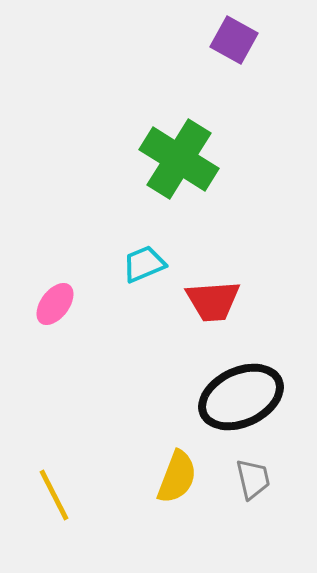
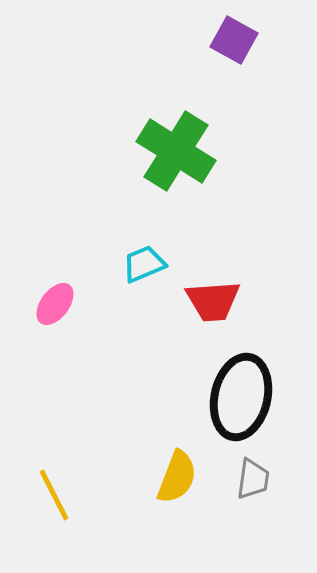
green cross: moved 3 px left, 8 px up
black ellipse: rotated 52 degrees counterclockwise
gray trapezoid: rotated 21 degrees clockwise
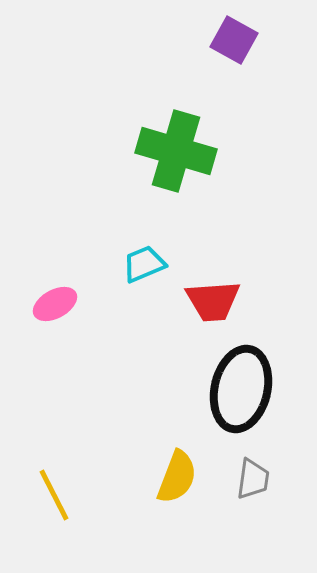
green cross: rotated 16 degrees counterclockwise
pink ellipse: rotated 24 degrees clockwise
black ellipse: moved 8 px up
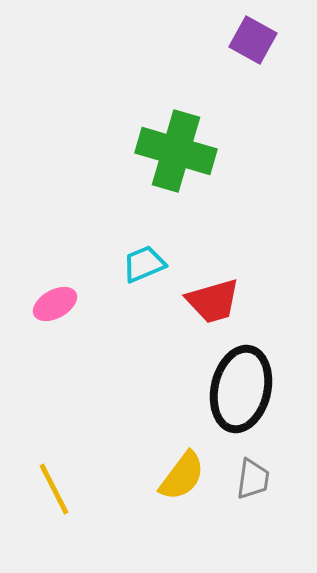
purple square: moved 19 px right
red trapezoid: rotated 12 degrees counterclockwise
yellow semicircle: moved 5 px right, 1 px up; rotated 16 degrees clockwise
yellow line: moved 6 px up
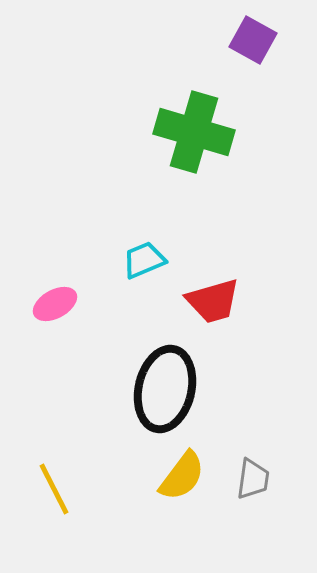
green cross: moved 18 px right, 19 px up
cyan trapezoid: moved 4 px up
black ellipse: moved 76 px left
